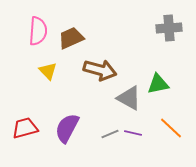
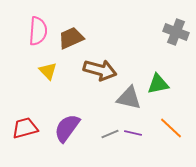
gray cross: moved 7 px right, 4 px down; rotated 25 degrees clockwise
gray triangle: rotated 16 degrees counterclockwise
purple semicircle: rotated 8 degrees clockwise
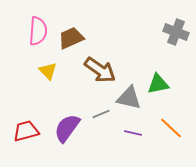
brown arrow: rotated 20 degrees clockwise
red trapezoid: moved 1 px right, 3 px down
gray line: moved 9 px left, 20 px up
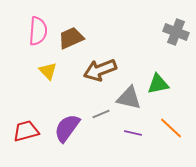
brown arrow: rotated 124 degrees clockwise
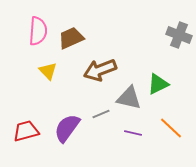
gray cross: moved 3 px right, 3 px down
green triangle: rotated 15 degrees counterclockwise
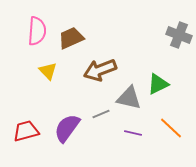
pink semicircle: moved 1 px left
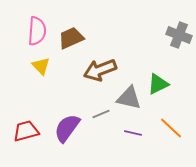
yellow triangle: moved 7 px left, 5 px up
